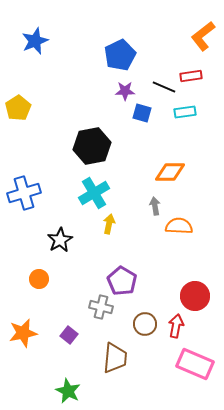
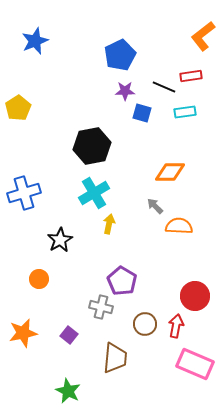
gray arrow: rotated 36 degrees counterclockwise
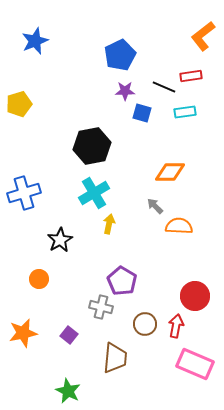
yellow pentagon: moved 1 px right, 4 px up; rotated 15 degrees clockwise
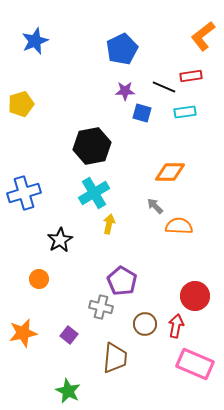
blue pentagon: moved 2 px right, 6 px up
yellow pentagon: moved 2 px right
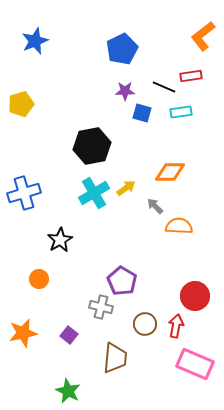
cyan rectangle: moved 4 px left
yellow arrow: moved 17 px right, 36 px up; rotated 42 degrees clockwise
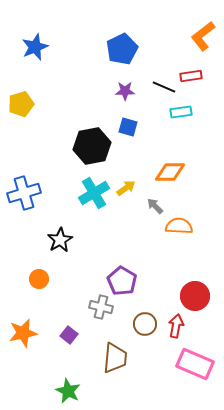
blue star: moved 6 px down
blue square: moved 14 px left, 14 px down
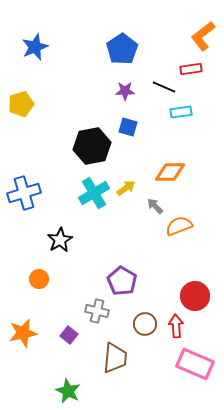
blue pentagon: rotated 8 degrees counterclockwise
red rectangle: moved 7 px up
orange semicircle: rotated 24 degrees counterclockwise
gray cross: moved 4 px left, 4 px down
red arrow: rotated 15 degrees counterclockwise
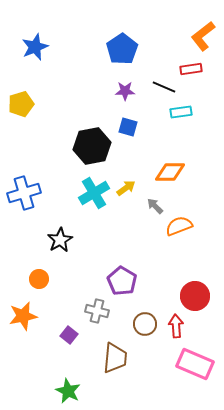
orange star: moved 17 px up
